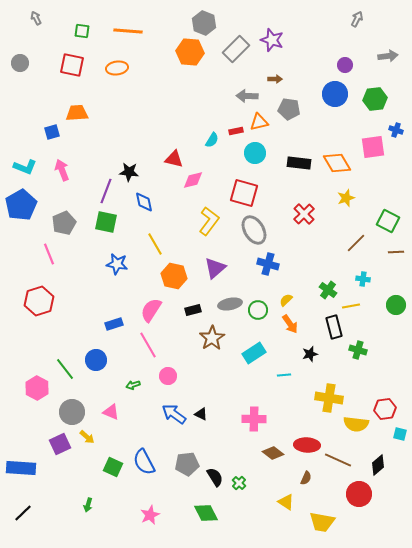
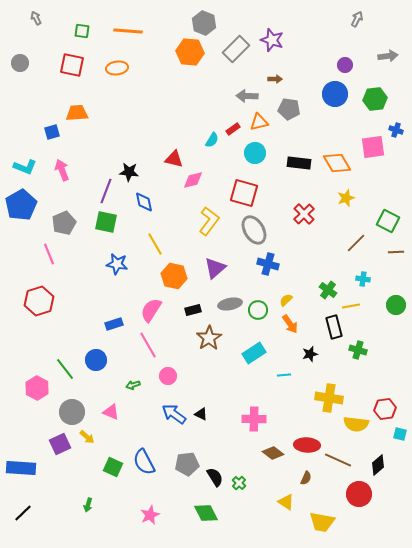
red rectangle at (236, 131): moved 3 px left, 2 px up; rotated 24 degrees counterclockwise
brown star at (212, 338): moved 3 px left
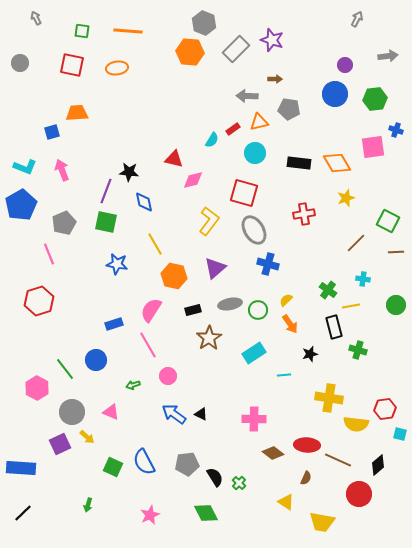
red cross at (304, 214): rotated 35 degrees clockwise
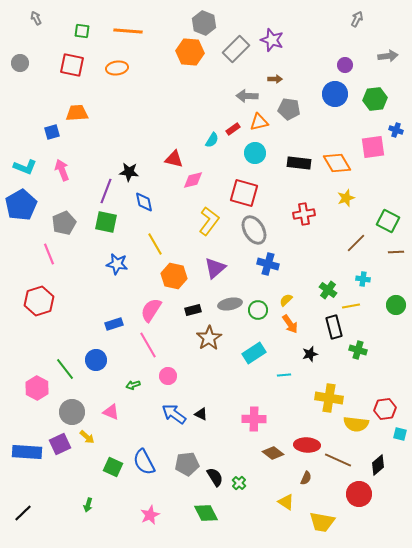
blue rectangle at (21, 468): moved 6 px right, 16 px up
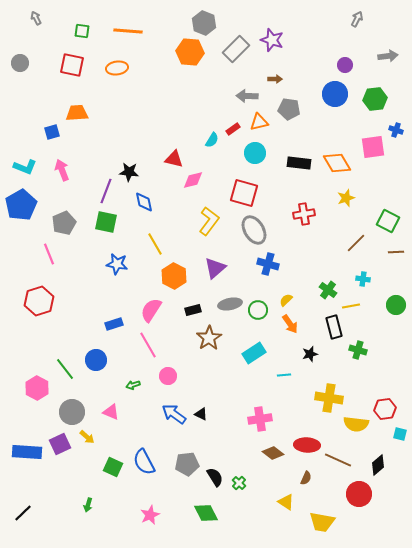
orange hexagon at (174, 276): rotated 15 degrees clockwise
pink cross at (254, 419): moved 6 px right; rotated 10 degrees counterclockwise
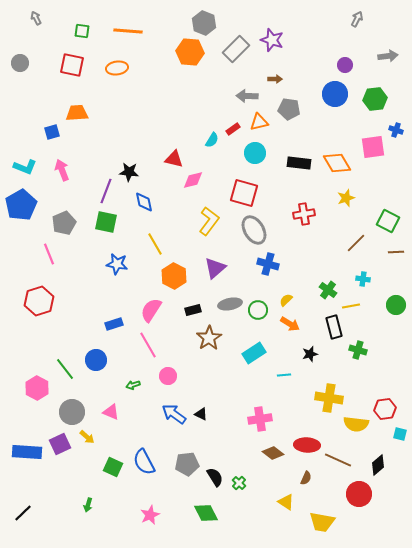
orange arrow at (290, 324): rotated 24 degrees counterclockwise
